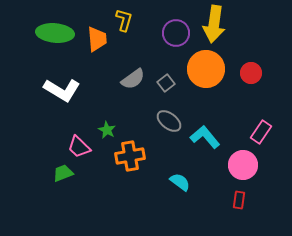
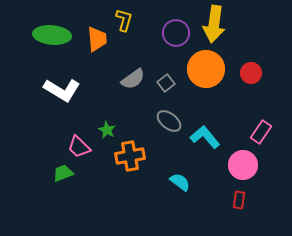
green ellipse: moved 3 px left, 2 px down
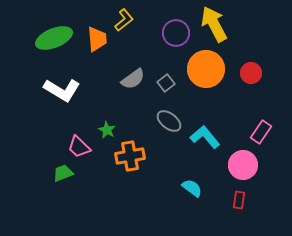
yellow L-shape: rotated 35 degrees clockwise
yellow arrow: rotated 144 degrees clockwise
green ellipse: moved 2 px right, 3 px down; rotated 27 degrees counterclockwise
cyan semicircle: moved 12 px right, 6 px down
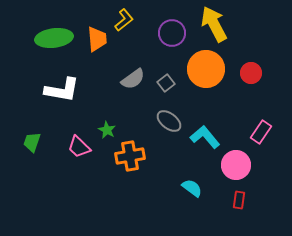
purple circle: moved 4 px left
green ellipse: rotated 15 degrees clockwise
white L-shape: rotated 21 degrees counterclockwise
pink circle: moved 7 px left
green trapezoid: moved 31 px left, 31 px up; rotated 50 degrees counterclockwise
